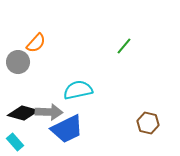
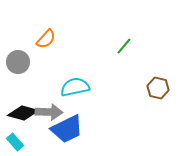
orange semicircle: moved 10 px right, 4 px up
cyan semicircle: moved 3 px left, 3 px up
brown hexagon: moved 10 px right, 35 px up
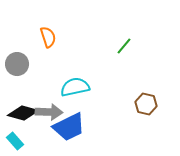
orange semicircle: moved 2 px right, 2 px up; rotated 60 degrees counterclockwise
gray circle: moved 1 px left, 2 px down
brown hexagon: moved 12 px left, 16 px down
blue trapezoid: moved 2 px right, 2 px up
cyan rectangle: moved 1 px up
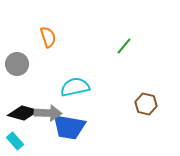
gray arrow: moved 1 px left, 1 px down
blue trapezoid: rotated 36 degrees clockwise
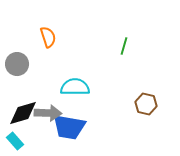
green line: rotated 24 degrees counterclockwise
cyan semicircle: rotated 12 degrees clockwise
black diamond: rotated 32 degrees counterclockwise
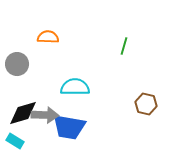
orange semicircle: rotated 70 degrees counterclockwise
gray arrow: moved 3 px left, 2 px down
cyan rectangle: rotated 18 degrees counterclockwise
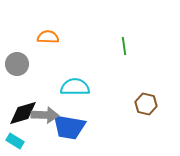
green line: rotated 24 degrees counterclockwise
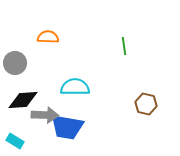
gray circle: moved 2 px left, 1 px up
black diamond: moved 13 px up; rotated 12 degrees clockwise
blue trapezoid: moved 2 px left
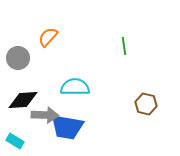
orange semicircle: rotated 50 degrees counterclockwise
gray circle: moved 3 px right, 5 px up
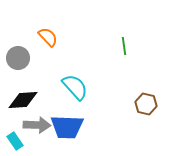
orange semicircle: rotated 95 degrees clockwise
cyan semicircle: rotated 48 degrees clockwise
gray arrow: moved 8 px left, 10 px down
blue trapezoid: rotated 8 degrees counterclockwise
cyan rectangle: rotated 24 degrees clockwise
